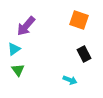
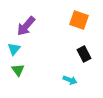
cyan triangle: rotated 16 degrees counterclockwise
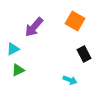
orange square: moved 4 px left, 1 px down; rotated 12 degrees clockwise
purple arrow: moved 8 px right, 1 px down
cyan triangle: moved 1 px left; rotated 24 degrees clockwise
green triangle: rotated 40 degrees clockwise
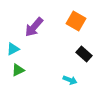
orange square: moved 1 px right
black rectangle: rotated 21 degrees counterclockwise
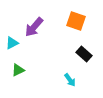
orange square: rotated 12 degrees counterclockwise
cyan triangle: moved 1 px left, 6 px up
cyan arrow: rotated 32 degrees clockwise
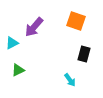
black rectangle: rotated 63 degrees clockwise
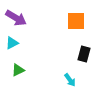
orange square: rotated 18 degrees counterclockwise
purple arrow: moved 18 px left, 9 px up; rotated 100 degrees counterclockwise
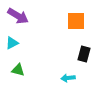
purple arrow: moved 2 px right, 2 px up
green triangle: rotated 40 degrees clockwise
cyan arrow: moved 2 px left, 2 px up; rotated 120 degrees clockwise
